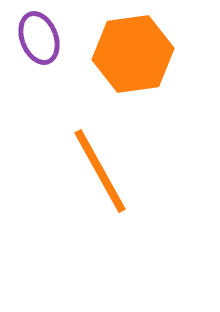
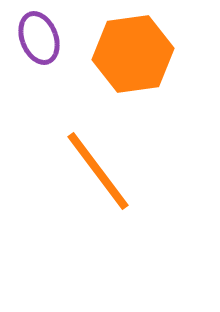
orange line: moved 2 px left; rotated 8 degrees counterclockwise
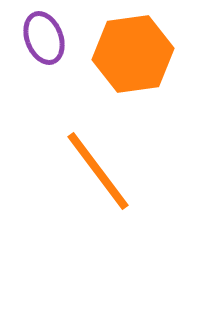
purple ellipse: moved 5 px right
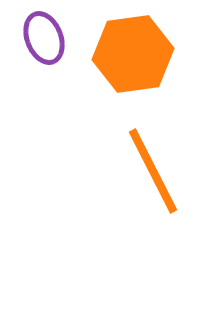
orange line: moved 55 px right; rotated 10 degrees clockwise
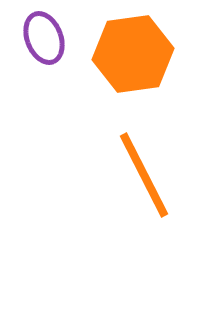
orange line: moved 9 px left, 4 px down
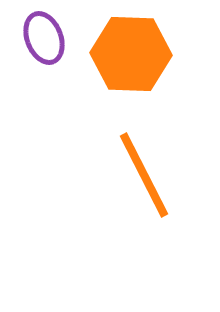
orange hexagon: moved 2 px left; rotated 10 degrees clockwise
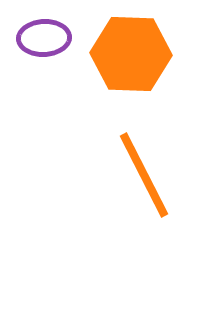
purple ellipse: rotated 72 degrees counterclockwise
